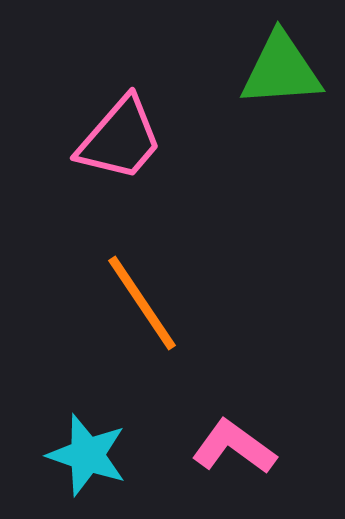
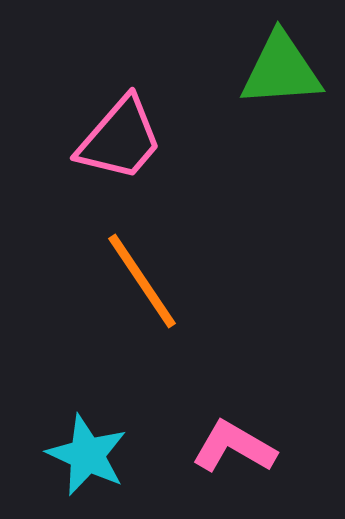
orange line: moved 22 px up
pink L-shape: rotated 6 degrees counterclockwise
cyan star: rotated 6 degrees clockwise
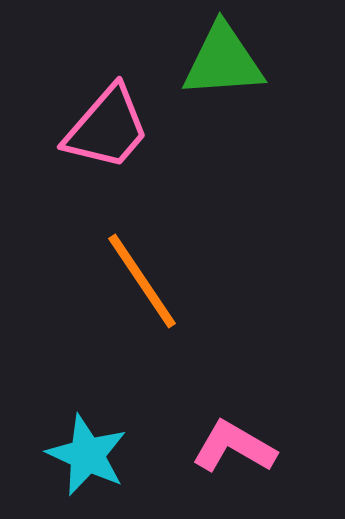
green triangle: moved 58 px left, 9 px up
pink trapezoid: moved 13 px left, 11 px up
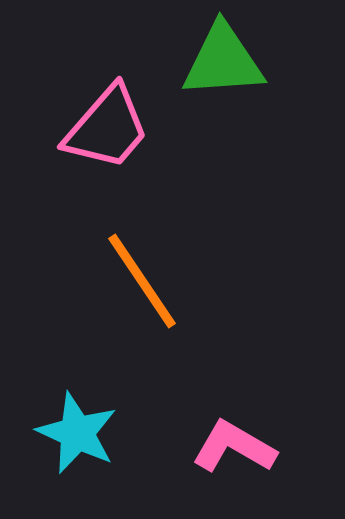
cyan star: moved 10 px left, 22 px up
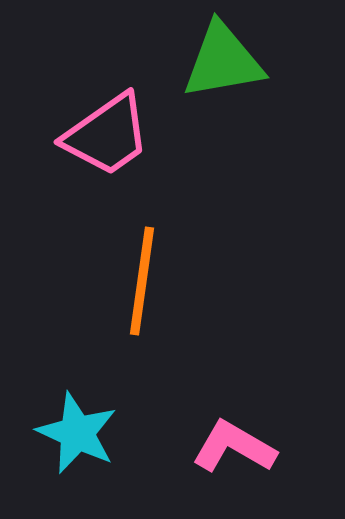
green triangle: rotated 6 degrees counterclockwise
pink trapezoid: moved 7 px down; rotated 14 degrees clockwise
orange line: rotated 42 degrees clockwise
